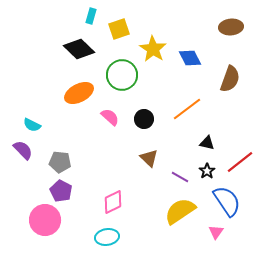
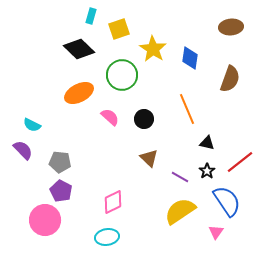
blue diamond: rotated 35 degrees clockwise
orange line: rotated 76 degrees counterclockwise
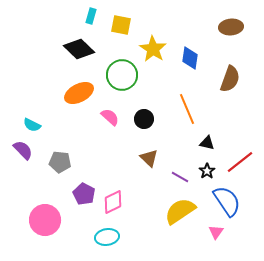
yellow square: moved 2 px right, 4 px up; rotated 30 degrees clockwise
purple pentagon: moved 23 px right, 3 px down
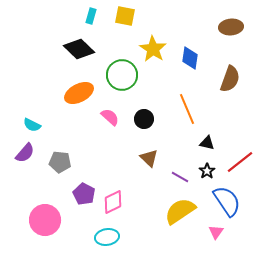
yellow square: moved 4 px right, 9 px up
purple semicircle: moved 2 px right, 3 px down; rotated 85 degrees clockwise
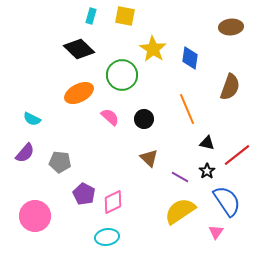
brown semicircle: moved 8 px down
cyan semicircle: moved 6 px up
red line: moved 3 px left, 7 px up
pink circle: moved 10 px left, 4 px up
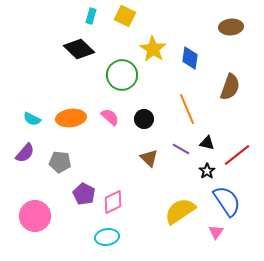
yellow square: rotated 15 degrees clockwise
orange ellipse: moved 8 px left, 25 px down; rotated 20 degrees clockwise
purple line: moved 1 px right, 28 px up
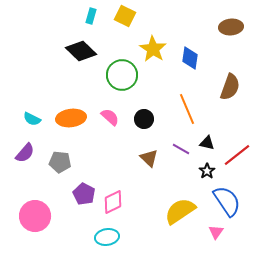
black diamond: moved 2 px right, 2 px down
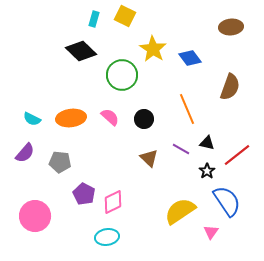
cyan rectangle: moved 3 px right, 3 px down
blue diamond: rotated 45 degrees counterclockwise
pink triangle: moved 5 px left
